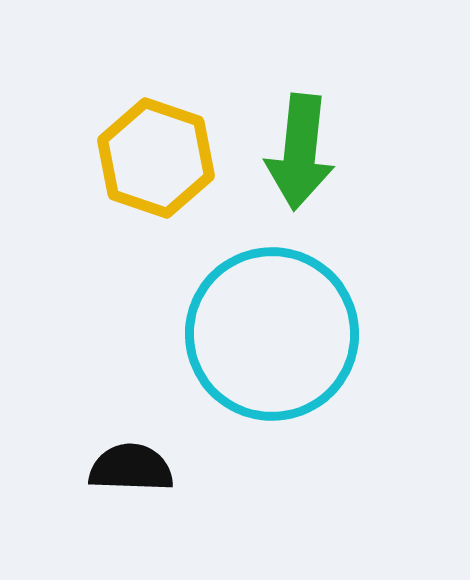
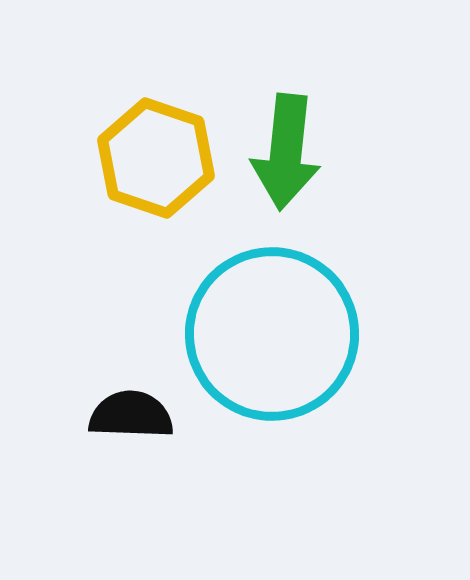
green arrow: moved 14 px left
black semicircle: moved 53 px up
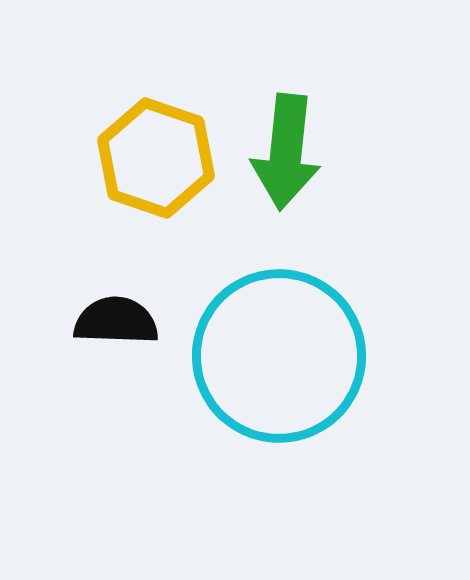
cyan circle: moved 7 px right, 22 px down
black semicircle: moved 15 px left, 94 px up
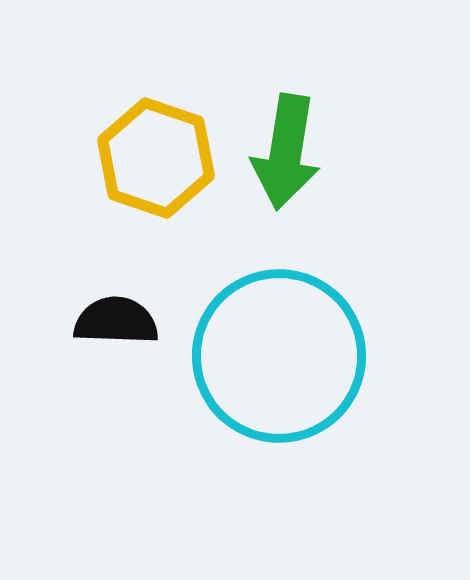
green arrow: rotated 3 degrees clockwise
